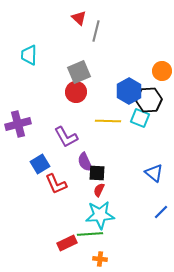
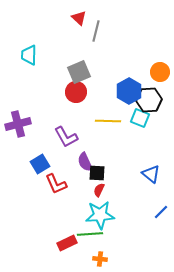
orange circle: moved 2 px left, 1 px down
blue triangle: moved 3 px left, 1 px down
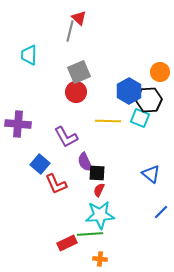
gray line: moved 26 px left
purple cross: rotated 20 degrees clockwise
blue square: rotated 18 degrees counterclockwise
